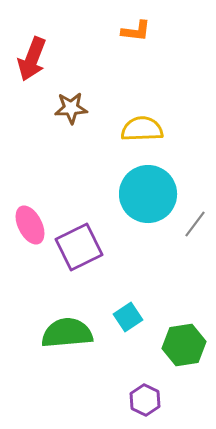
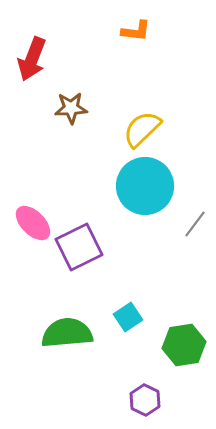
yellow semicircle: rotated 42 degrees counterclockwise
cyan circle: moved 3 px left, 8 px up
pink ellipse: moved 3 px right, 2 px up; rotated 18 degrees counterclockwise
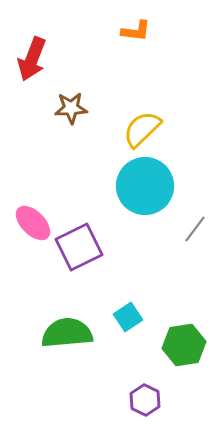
gray line: moved 5 px down
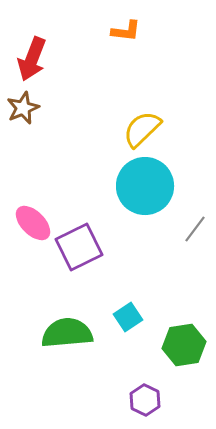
orange L-shape: moved 10 px left
brown star: moved 48 px left; rotated 20 degrees counterclockwise
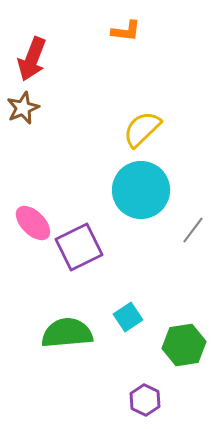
cyan circle: moved 4 px left, 4 px down
gray line: moved 2 px left, 1 px down
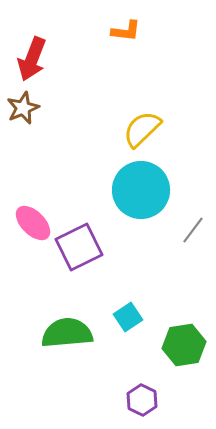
purple hexagon: moved 3 px left
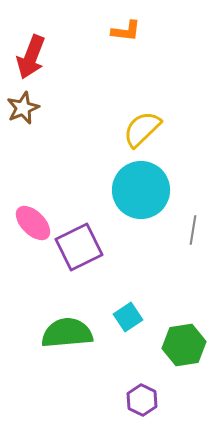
red arrow: moved 1 px left, 2 px up
gray line: rotated 28 degrees counterclockwise
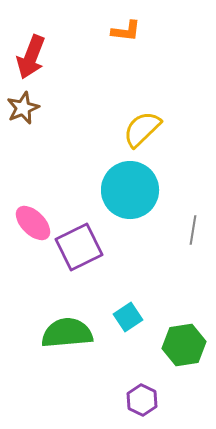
cyan circle: moved 11 px left
